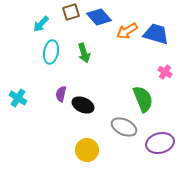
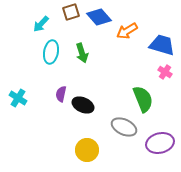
blue trapezoid: moved 6 px right, 11 px down
green arrow: moved 2 px left
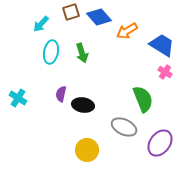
blue trapezoid: rotated 16 degrees clockwise
black ellipse: rotated 15 degrees counterclockwise
purple ellipse: rotated 40 degrees counterclockwise
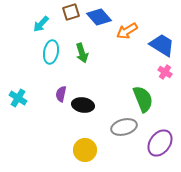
gray ellipse: rotated 40 degrees counterclockwise
yellow circle: moved 2 px left
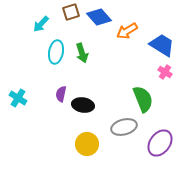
cyan ellipse: moved 5 px right
yellow circle: moved 2 px right, 6 px up
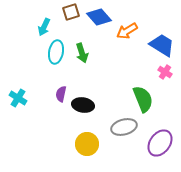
cyan arrow: moved 3 px right, 3 px down; rotated 18 degrees counterclockwise
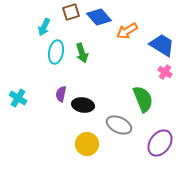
gray ellipse: moved 5 px left, 2 px up; rotated 40 degrees clockwise
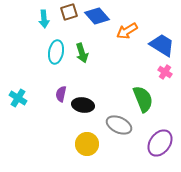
brown square: moved 2 px left
blue diamond: moved 2 px left, 1 px up
cyan arrow: moved 8 px up; rotated 30 degrees counterclockwise
